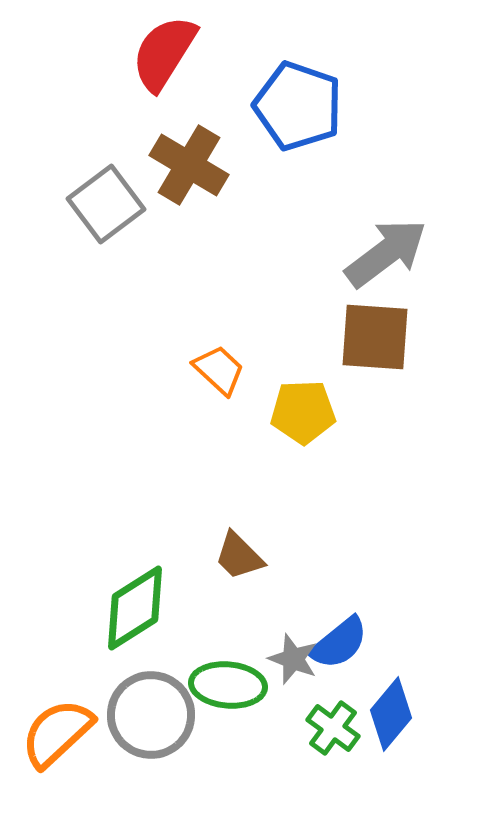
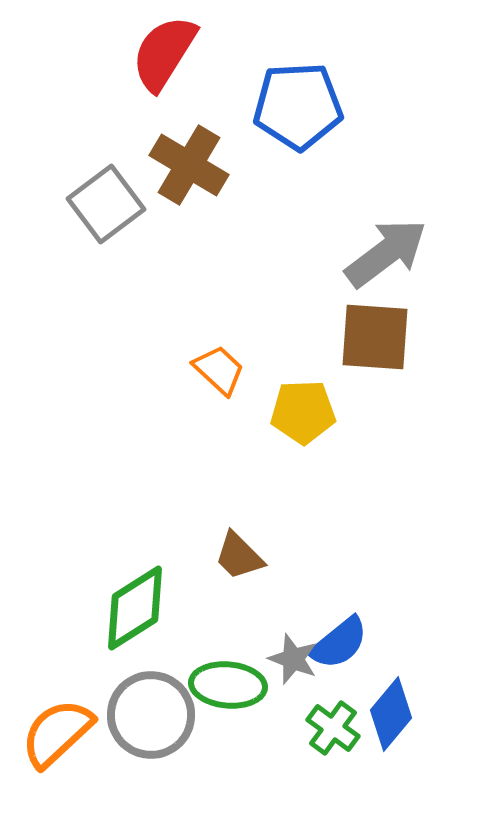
blue pentagon: rotated 22 degrees counterclockwise
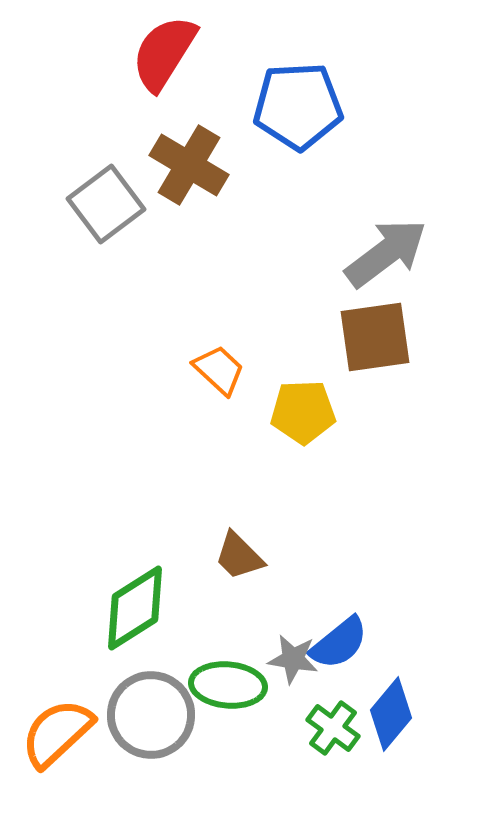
brown square: rotated 12 degrees counterclockwise
gray star: rotated 12 degrees counterclockwise
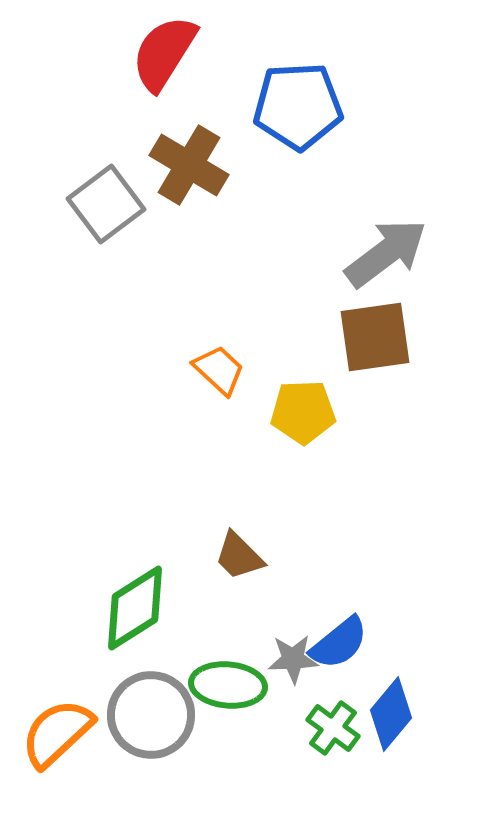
gray star: rotated 12 degrees counterclockwise
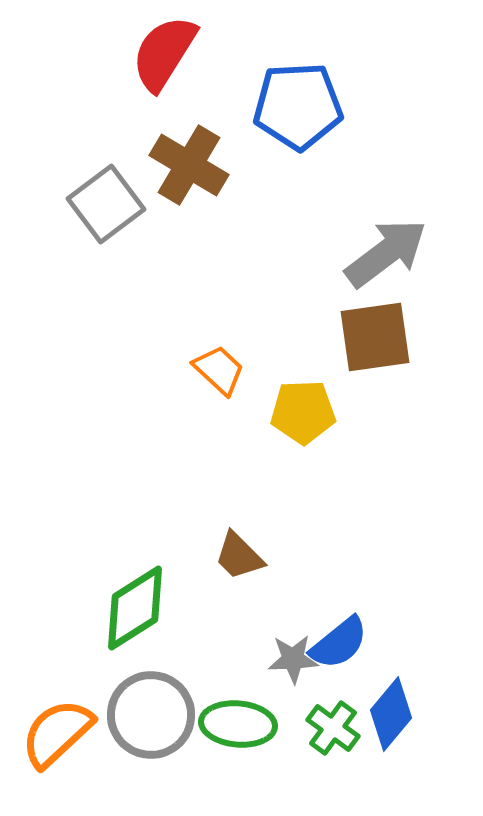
green ellipse: moved 10 px right, 39 px down
